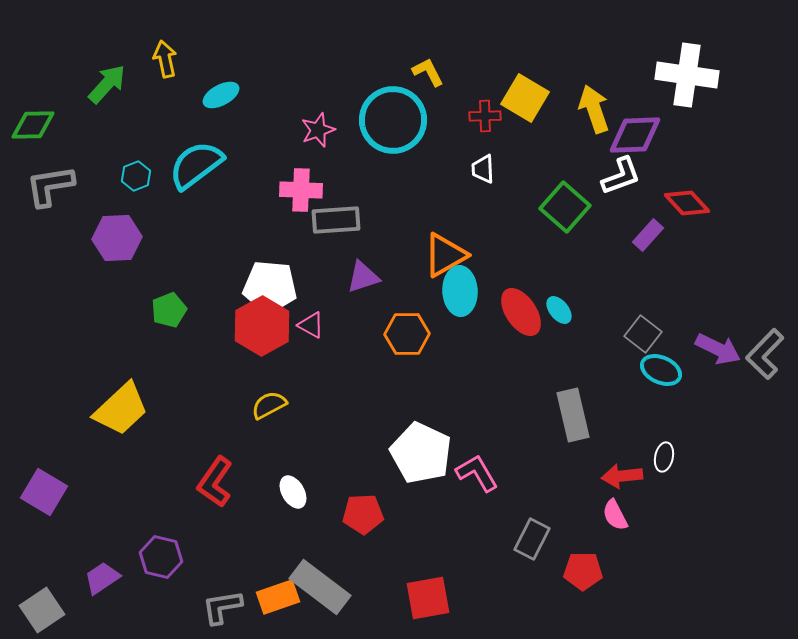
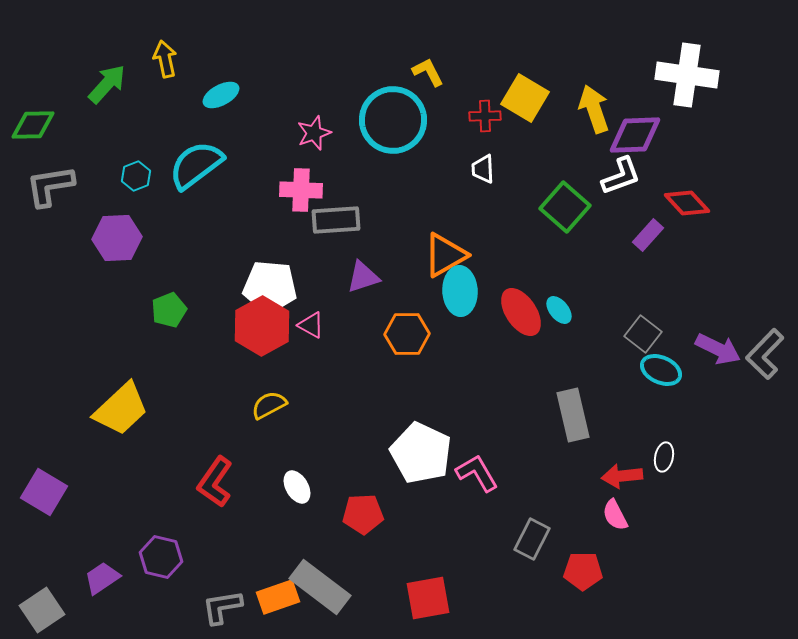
pink star at (318, 130): moved 4 px left, 3 px down
white ellipse at (293, 492): moved 4 px right, 5 px up
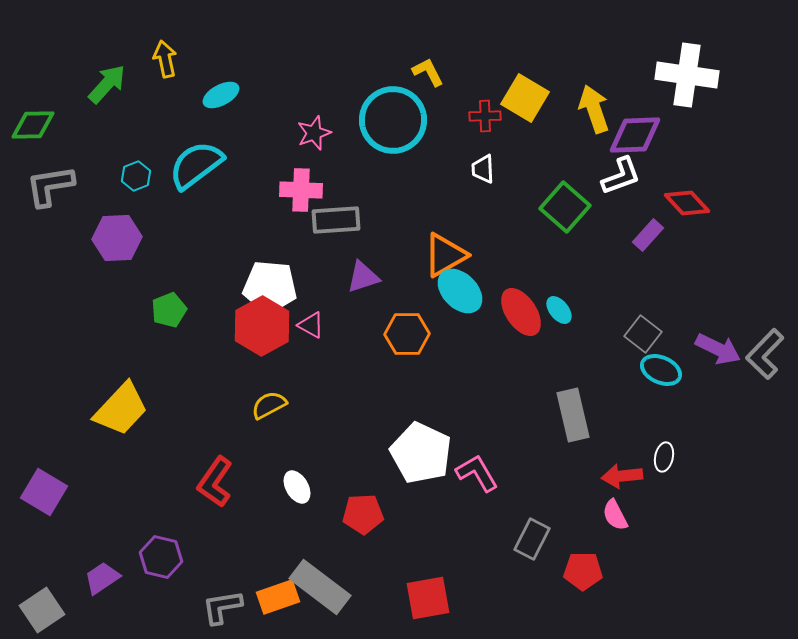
cyan ellipse at (460, 291): rotated 42 degrees counterclockwise
yellow trapezoid at (121, 409): rotated 4 degrees counterclockwise
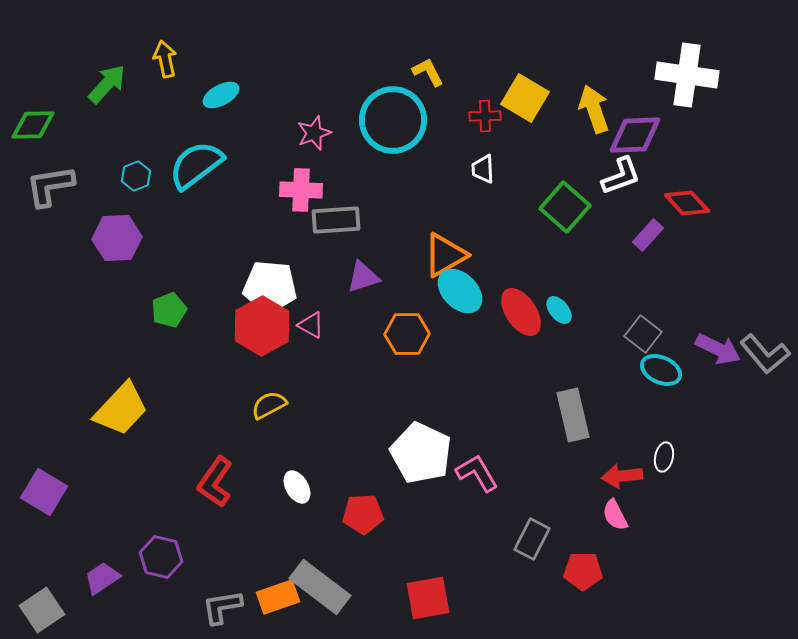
gray L-shape at (765, 354): rotated 84 degrees counterclockwise
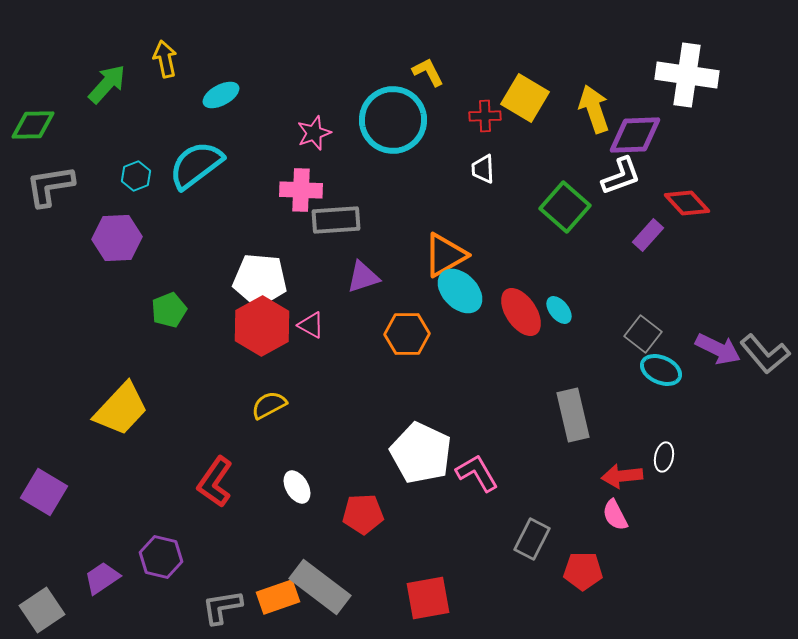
white pentagon at (270, 287): moved 10 px left, 7 px up
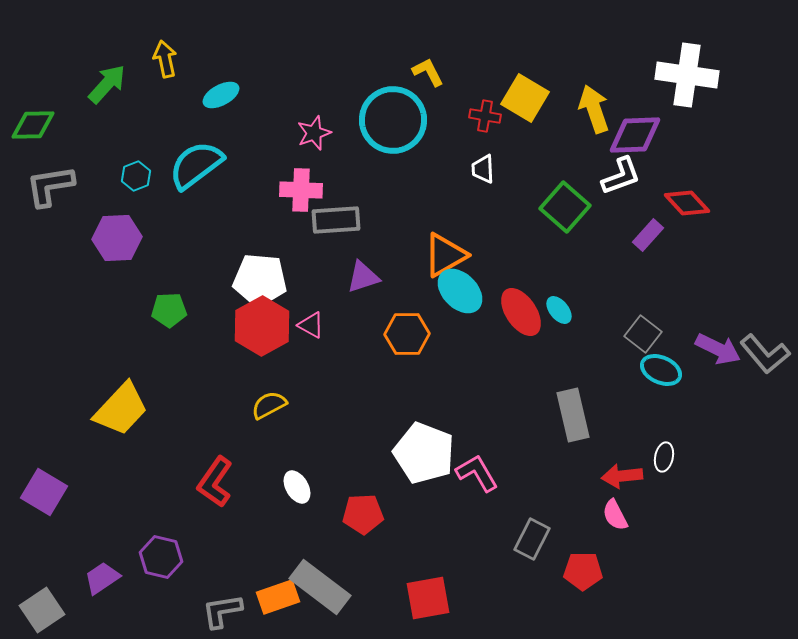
red cross at (485, 116): rotated 12 degrees clockwise
green pentagon at (169, 310): rotated 20 degrees clockwise
white pentagon at (421, 453): moved 3 px right; rotated 4 degrees counterclockwise
gray L-shape at (222, 607): moved 4 px down
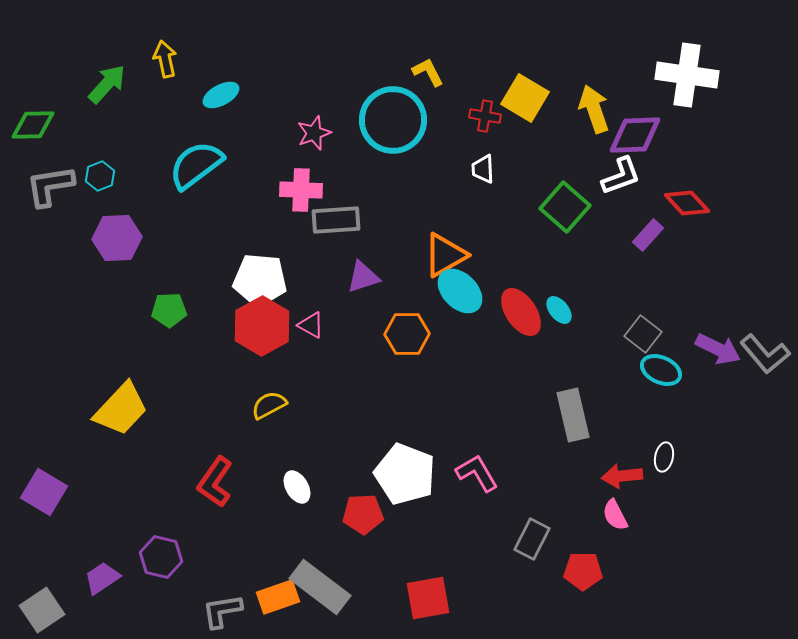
cyan hexagon at (136, 176): moved 36 px left
white pentagon at (424, 453): moved 19 px left, 21 px down
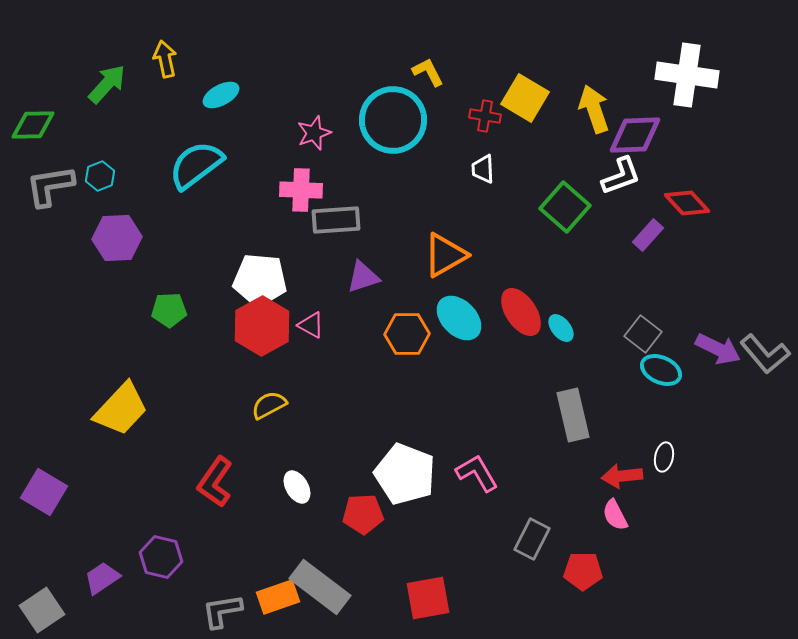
cyan ellipse at (460, 291): moved 1 px left, 27 px down
cyan ellipse at (559, 310): moved 2 px right, 18 px down
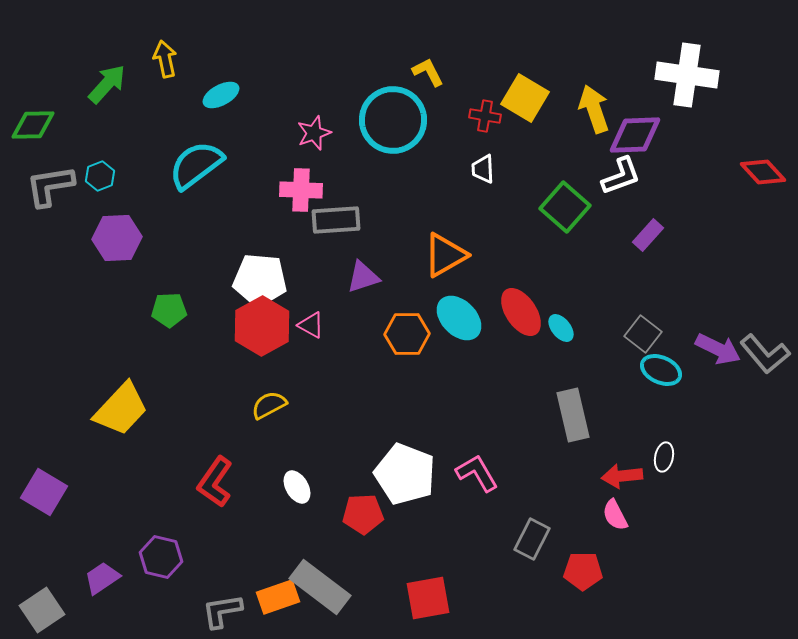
red diamond at (687, 203): moved 76 px right, 31 px up
